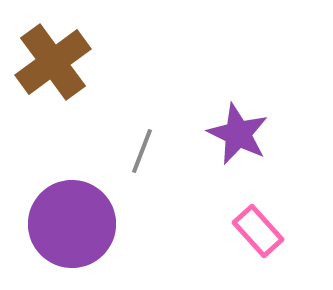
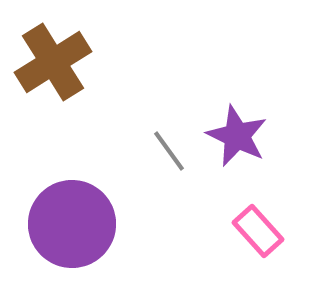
brown cross: rotated 4 degrees clockwise
purple star: moved 1 px left, 2 px down
gray line: moved 27 px right; rotated 57 degrees counterclockwise
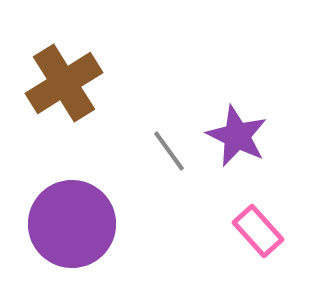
brown cross: moved 11 px right, 21 px down
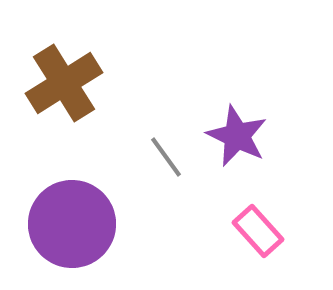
gray line: moved 3 px left, 6 px down
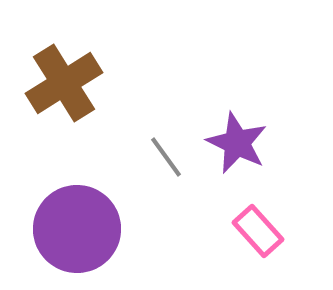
purple star: moved 7 px down
purple circle: moved 5 px right, 5 px down
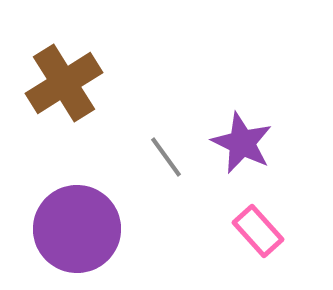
purple star: moved 5 px right
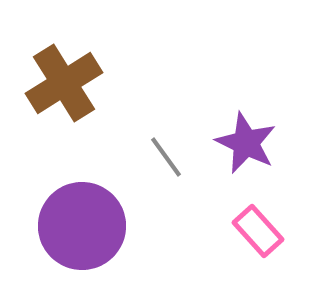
purple star: moved 4 px right
purple circle: moved 5 px right, 3 px up
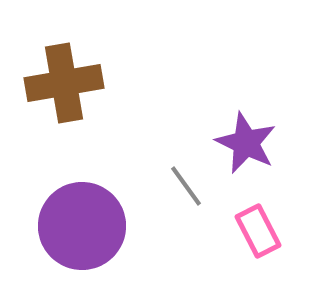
brown cross: rotated 22 degrees clockwise
gray line: moved 20 px right, 29 px down
pink rectangle: rotated 15 degrees clockwise
